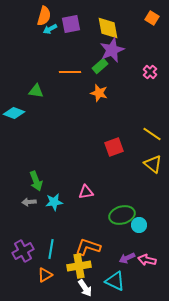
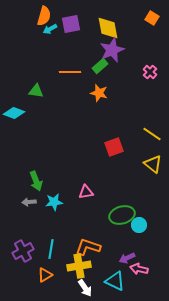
pink arrow: moved 8 px left, 9 px down
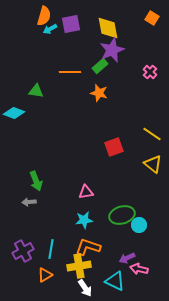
cyan star: moved 30 px right, 18 px down
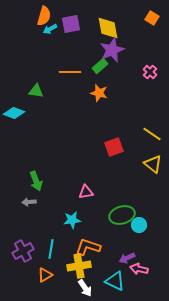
cyan star: moved 12 px left
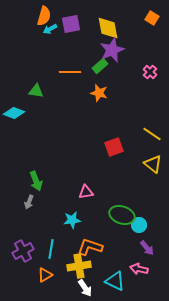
gray arrow: rotated 64 degrees counterclockwise
green ellipse: rotated 35 degrees clockwise
orange L-shape: moved 2 px right
purple arrow: moved 20 px right, 10 px up; rotated 105 degrees counterclockwise
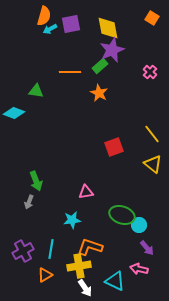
orange star: rotated 12 degrees clockwise
yellow line: rotated 18 degrees clockwise
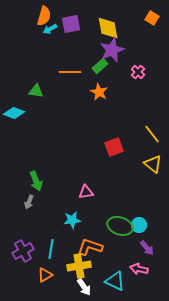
pink cross: moved 12 px left
orange star: moved 1 px up
green ellipse: moved 2 px left, 11 px down
white arrow: moved 1 px left, 1 px up
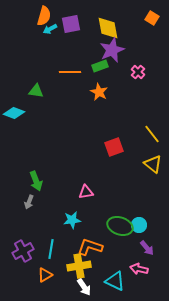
green rectangle: rotated 21 degrees clockwise
